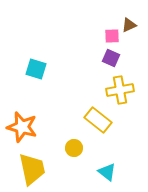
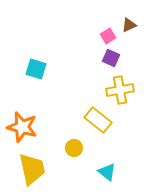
pink square: moved 4 px left; rotated 28 degrees counterclockwise
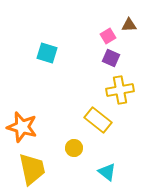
brown triangle: rotated 21 degrees clockwise
cyan square: moved 11 px right, 16 px up
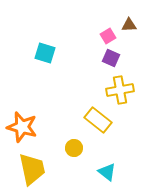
cyan square: moved 2 px left
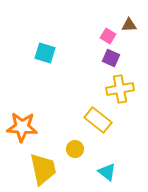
pink square: rotated 28 degrees counterclockwise
yellow cross: moved 1 px up
orange star: rotated 12 degrees counterclockwise
yellow circle: moved 1 px right, 1 px down
yellow trapezoid: moved 11 px right
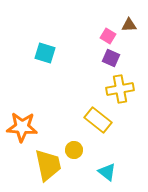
yellow circle: moved 1 px left, 1 px down
yellow trapezoid: moved 5 px right, 4 px up
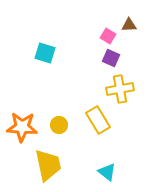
yellow rectangle: rotated 20 degrees clockwise
yellow circle: moved 15 px left, 25 px up
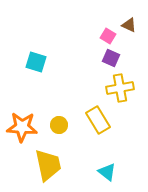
brown triangle: rotated 28 degrees clockwise
cyan square: moved 9 px left, 9 px down
yellow cross: moved 1 px up
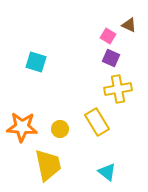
yellow cross: moved 2 px left, 1 px down
yellow rectangle: moved 1 px left, 2 px down
yellow circle: moved 1 px right, 4 px down
